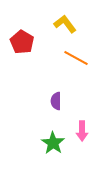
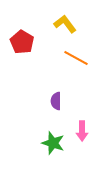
green star: rotated 15 degrees counterclockwise
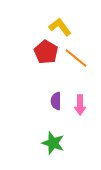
yellow L-shape: moved 5 px left, 3 px down
red pentagon: moved 24 px right, 10 px down
orange line: rotated 10 degrees clockwise
pink arrow: moved 2 px left, 26 px up
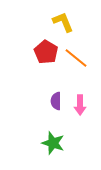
yellow L-shape: moved 3 px right, 5 px up; rotated 15 degrees clockwise
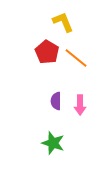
red pentagon: moved 1 px right
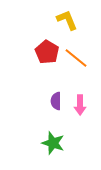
yellow L-shape: moved 4 px right, 2 px up
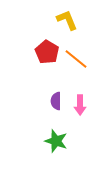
orange line: moved 1 px down
green star: moved 3 px right, 2 px up
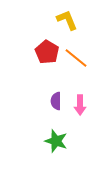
orange line: moved 1 px up
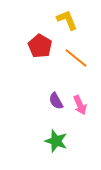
red pentagon: moved 7 px left, 6 px up
purple semicircle: rotated 30 degrees counterclockwise
pink arrow: rotated 24 degrees counterclockwise
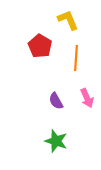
yellow L-shape: moved 1 px right
orange line: rotated 55 degrees clockwise
pink arrow: moved 7 px right, 7 px up
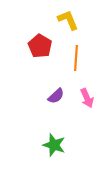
purple semicircle: moved 5 px up; rotated 102 degrees counterclockwise
green star: moved 2 px left, 4 px down
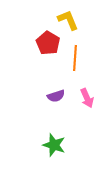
red pentagon: moved 8 px right, 3 px up
orange line: moved 1 px left
purple semicircle: rotated 24 degrees clockwise
